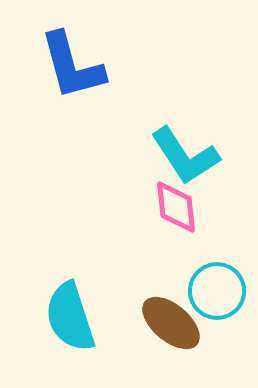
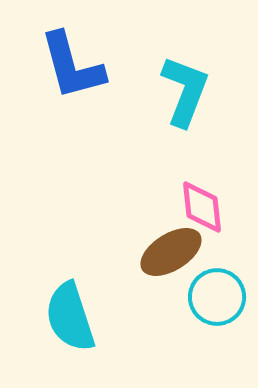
cyan L-shape: moved 65 px up; rotated 126 degrees counterclockwise
pink diamond: moved 26 px right
cyan circle: moved 6 px down
brown ellipse: moved 71 px up; rotated 72 degrees counterclockwise
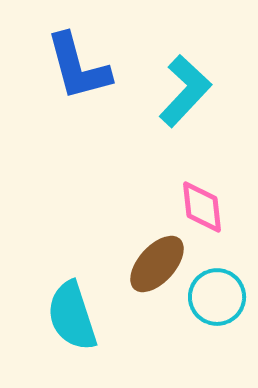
blue L-shape: moved 6 px right, 1 px down
cyan L-shape: rotated 22 degrees clockwise
brown ellipse: moved 14 px left, 12 px down; rotated 16 degrees counterclockwise
cyan semicircle: moved 2 px right, 1 px up
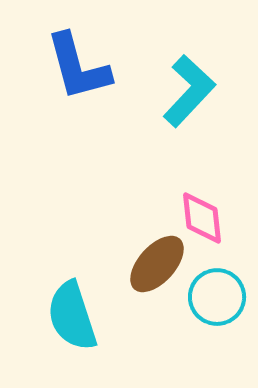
cyan L-shape: moved 4 px right
pink diamond: moved 11 px down
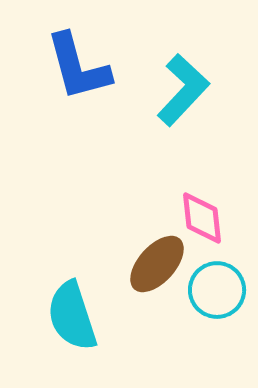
cyan L-shape: moved 6 px left, 1 px up
cyan circle: moved 7 px up
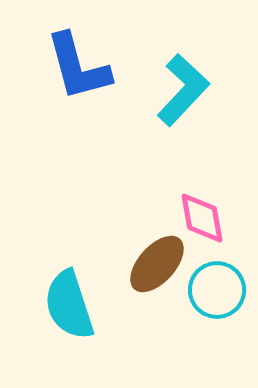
pink diamond: rotated 4 degrees counterclockwise
cyan semicircle: moved 3 px left, 11 px up
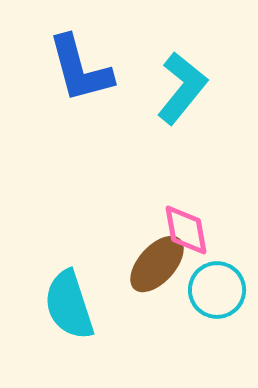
blue L-shape: moved 2 px right, 2 px down
cyan L-shape: moved 1 px left, 2 px up; rotated 4 degrees counterclockwise
pink diamond: moved 16 px left, 12 px down
